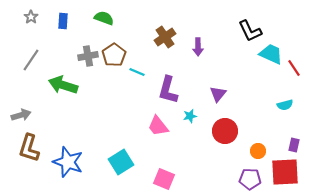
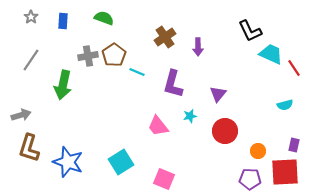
green arrow: rotated 96 degrees counterclockwise
purple L-shape: moved 5 px right, 6 px up
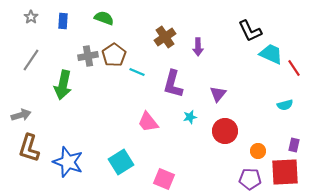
cyan star: moved 1 px down
pink trapezoid: moved 10 px left, 4 px up
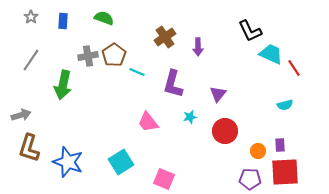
purple rectangle: moved 14 px left; rotated 16 degrees counterclockwise
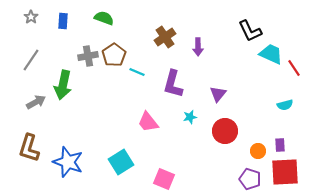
gray arrow: moved 15 px right, 13 px up; rotated 12 degrees counterclockwise
purple pentagon: rotated 15 degrees clockwise
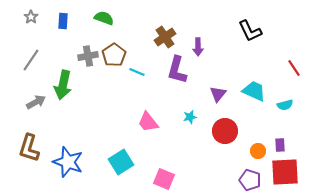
cyan trapezoid: moved 17 px left, 37 px down
purple L-shape: moved 4 px right, 14 px up
purple pentagon: moved 1 px down
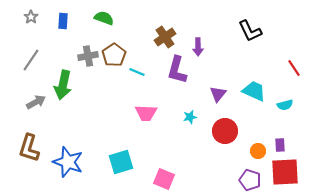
pink trapezoid: moved 2 px left, 9 px up; rotated 50 degrees counterclockwise
cyan square: rotated 15 degrees clockwise
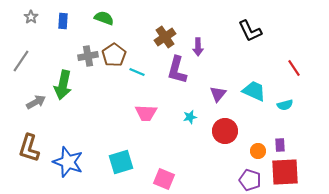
gray line: moved 10 px left, 1 px down
